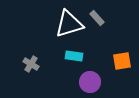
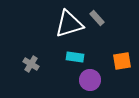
cyan rectangle: moved 1 px right, 1 px down
purple circle: moved 2 px up
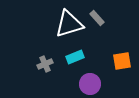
cyan rectangle: rotated 30 degrees counterclockwise
gray cross: moved 14 px right; rotated 35 degrees clockwise
purple circle: moved 4 px down
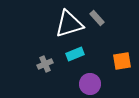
cyan rectangle: moved 3 px up
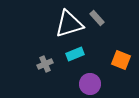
orange square: moved 1 px left, 1 px up; rotated 30 degrees clockwise
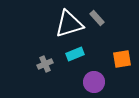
orange square: moved 1 px right, 1 px up; rotated 30 degrees counterclockwise
purple circle: moved 4 px right, 2 px up
